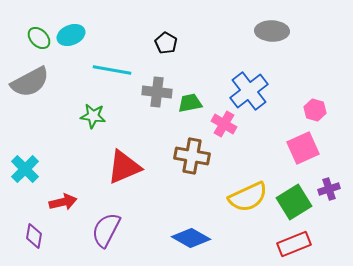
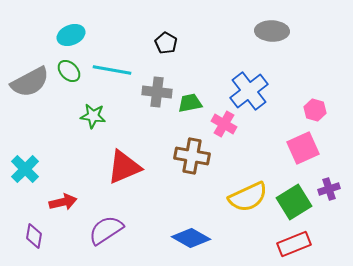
green ellipse: moved 30 px right, 33 px down
purple semicircle: rotated 30 degrees clockwise
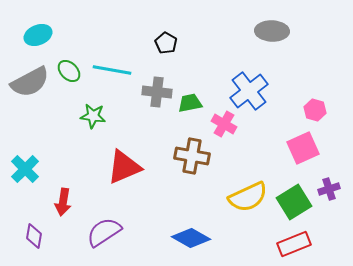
cyan ellipse: moved 33 px left
red arrow: rotated 112 degrees clockwise
purple semicircle: moved 2 px left, 2 px down
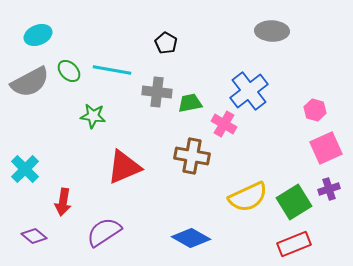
pink square: moved 23 px right
purple diamond: rotated 60 degrees counterclockwise
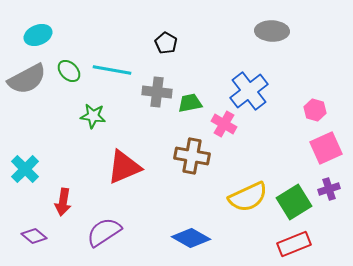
gray semicircle: moved 3 px left, 3 px up
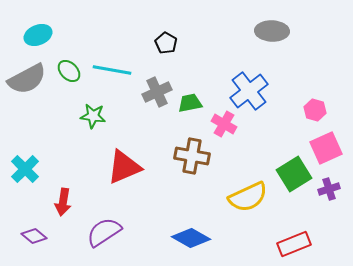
gray cross: rotated 32 degrees counterclockwise
green square: moved 28 px up
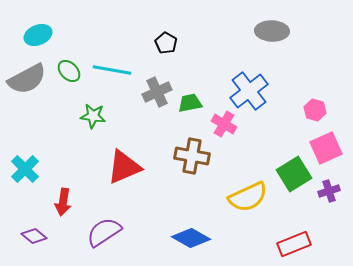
purple cross: moved 2 px down
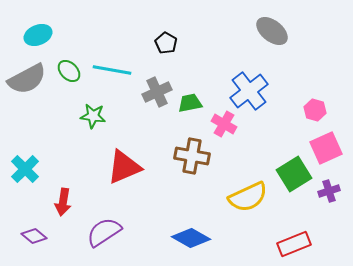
gray ellipse: rotated 36 degrees clockwise
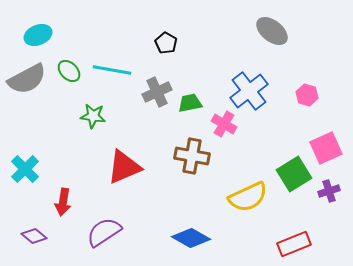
pink hexagon: moved 8 px left, 15 px up
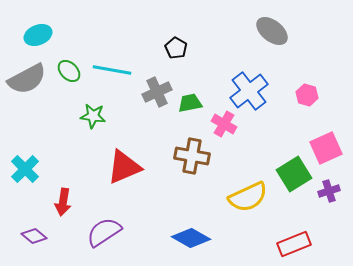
black pentagon: moved 10 px right, 5 px down
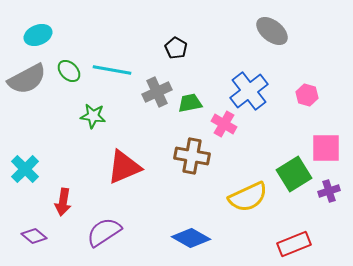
pink square: rotated 24 degrees clockwise
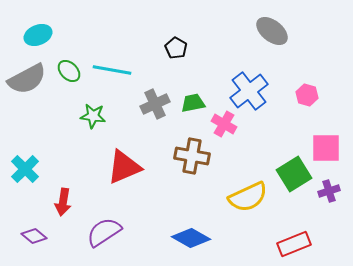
gray cross: moved 2 px left, 12 px down
green trapezoid: moved 3 px right
